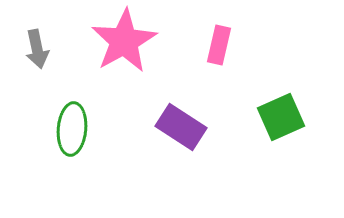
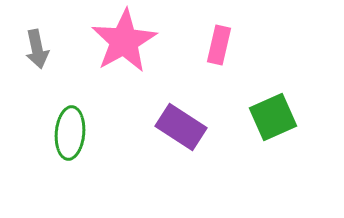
green square: moved 8 px left
green ellipse: moved 2 px left, 4 px down
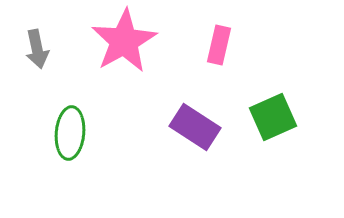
purple rectangle: moved 14 px right
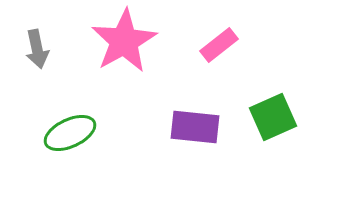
pink rectangle: rotated 39 degrees clockwise
purple rectangle: rotated 27 degrees counterclockwise
green ellipse: rotated 60 degrees clockwise
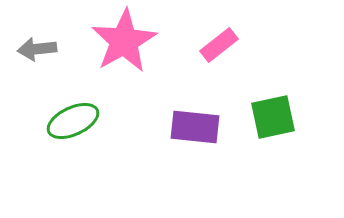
gray arrow: rotated 96 degrees clockwise
green square: rotated 12 degrees clockwise
green ellipse: moved 3 px right, 12 px up
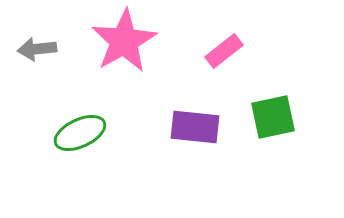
pink rectangle: moved 5 px right, 6 px down
green ellipse: moved 7 px right, 12 px down
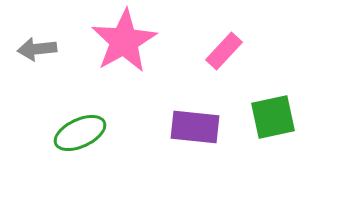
pink rectangle: rotated 9 degrees counterclockwise
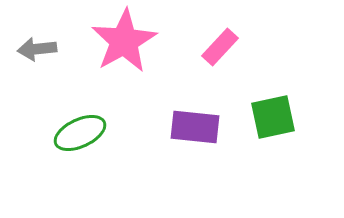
pink rectangle: moved 4 px left, 4 px up
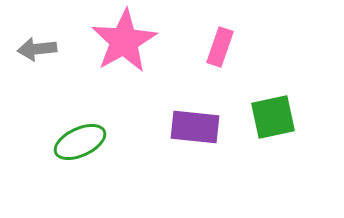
pink rectangle: rotated 24 degrees counterclockwise
green ellipse: moved 9 px down
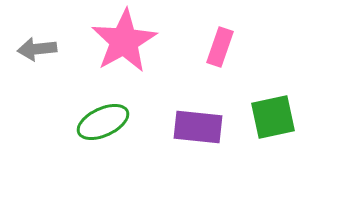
purple rectangle: moved 3 px right
green ellipse: moved 23 px right, 20 px up
